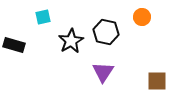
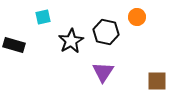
orange circle: moved 5 px left
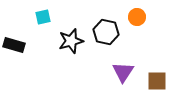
black star: rotated 15 degrees clockwise
purple triangle: moved 20 px right
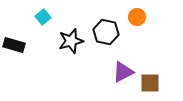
cyan square: rotated 28 degrees counterclockwise
purple triangle: rotated 30 degrees clockwise
brown square: moved 7 px left, 2 px down
